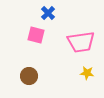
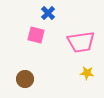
brown circle: moved 4 px left, 3 px down
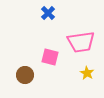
pink square: moved 14 px right, 22 px down
yellow star: rotated 24 degrees clockwise
brown circle: moved 4 px up
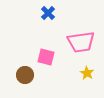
pink square: moved 4 px left
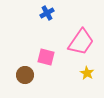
blue cross: moved 1 px left; rotated 16 degrees clockwise
pink trapezoid: rotated 48 degrees counterclockwise
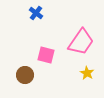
blue cross: moved 11 px left; rotated 24 degrees counterclockwise
pink square: moved 2 px up
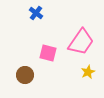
pink square: moved 2 px right, 2 px up
yellow star: moved 1 px right, 1 px up; rotated 16 degrees clockwise
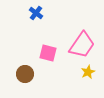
pink trapezoid: moved 1 px right, 3 px down
brown circle: moved 1 px up
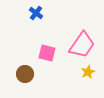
pink square: moved 1 px left
